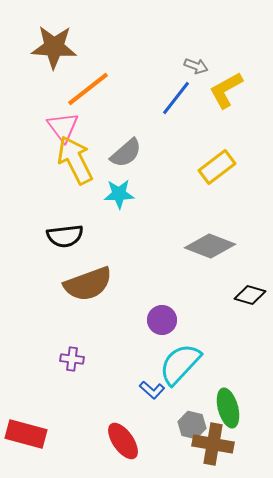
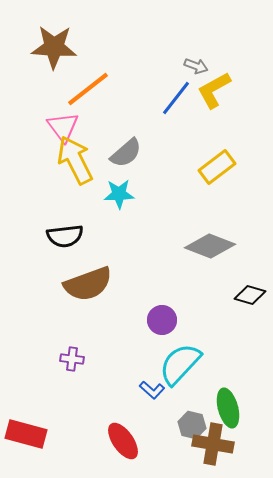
yellow L-shape: moved 12 px left
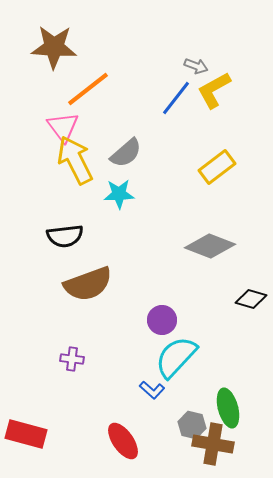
black diamond: moved 1 px right, 4 px down
cyan semicircle: moved 4 px left, 7 px up
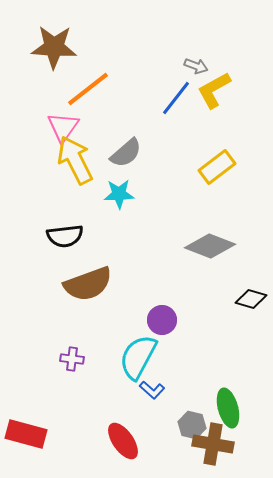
pink triangle: rotated 12 degrees clockwise
cyan semicircle: moved 38 px left; rotated 15 degrees counterclockwise
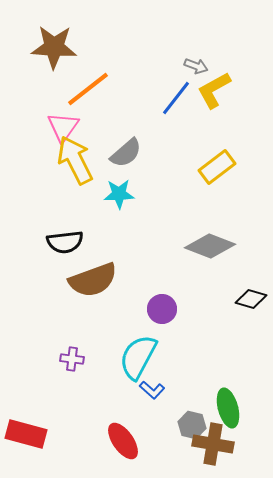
black semicircle: moved 6 px down
brown semicircle: moved 5 px right, 4 px up
purple circle: moved 11 px up
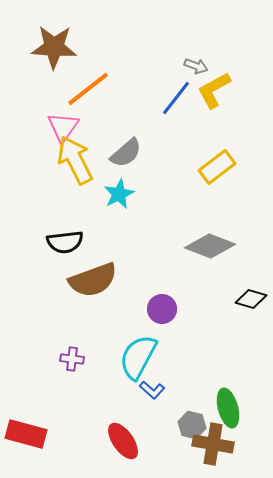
cyan star: rotated 24 degrees counterclockwise
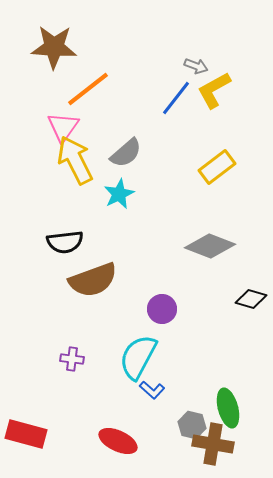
red ellipse: moved 5 px left; rotated 30 degrees counterclockwise
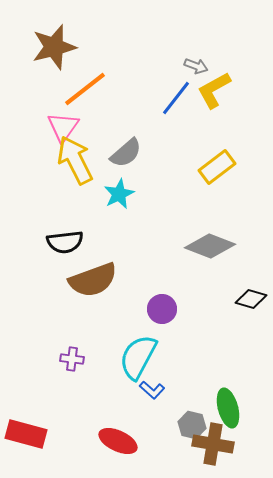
brown star: rotated 18 degrees counterclockwise
orange line: moved 3 px left
